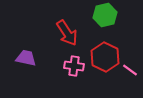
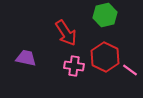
red arrow: moved 1 px left
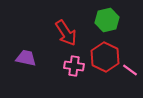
green hexagon: moved 2 px right, 5 px down
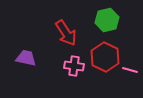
pink line: rotated 21 degrees counterclockwise
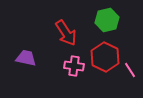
pink line: rotated 42 degrees clockwise
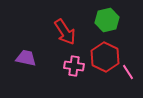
red arrow: moved 1 px left, 1 px up
pink line: moved 2 px left, 2 px down
